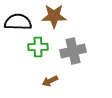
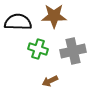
green cross: moved 2 px down; rotated 18 degrees clockwise
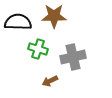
gray cross: moved 6 px down
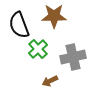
black semicircle: moved 1 px right, 3 px down; rotated 112 degrees counterclockwise
green cross: rotated 30 degrees clockwise
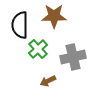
black semicircle: moved 1 px right; rotated 20 degrees clockwise
brown arrow: moved 2 px left
